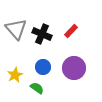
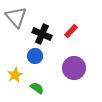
gray triangle: moved 12 px up
blue circle: moved 8 px left, 11 px up
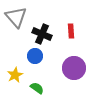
red rectangle: rotated 48 degrees counterclockwise
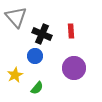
green semicircle: rotated 96 degrees clockwise
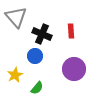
purple circle: moved 1 px down
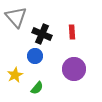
red rectangle: moved 1 px right, 1 px down
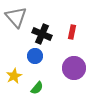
red rectangle: rotated 16 degrees clockwise
purple circle: moved 1 px up
yellow star: moved 1 px left, 1 px down
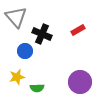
red rectangle: moved 6 px right, 2 px up; rotated 48 degrees clockwise
blue circle: moved 10 px left, 5 px up
purple circle: moved 6 px right, 14 px down
yellow star: moved 3 px right, 1 px down; rotated 14 degrees clockwise
green semicircle: rotated 48 degrees clockwise
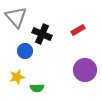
purple circle: moved 5 px right, 12 px up
